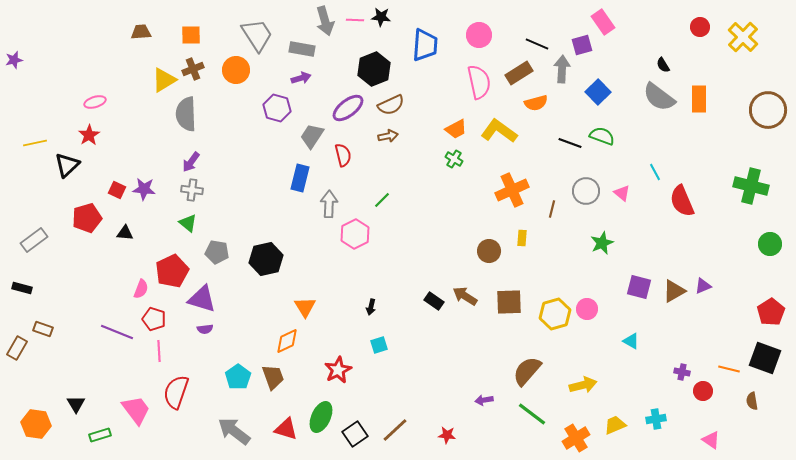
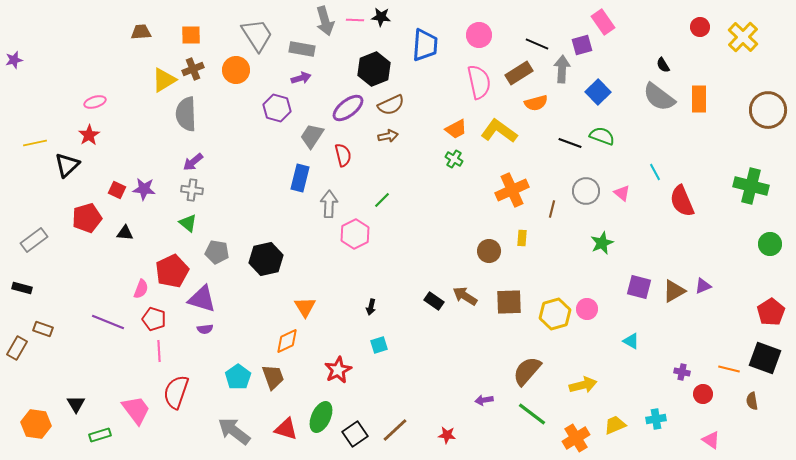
purple arrow at (191, 162): moved 2 px right; rotated 15 degrees clockwise
purple line at (117, 332): moved 9 px left, 10 px up
red circle at (703, 391): moved 3 px down
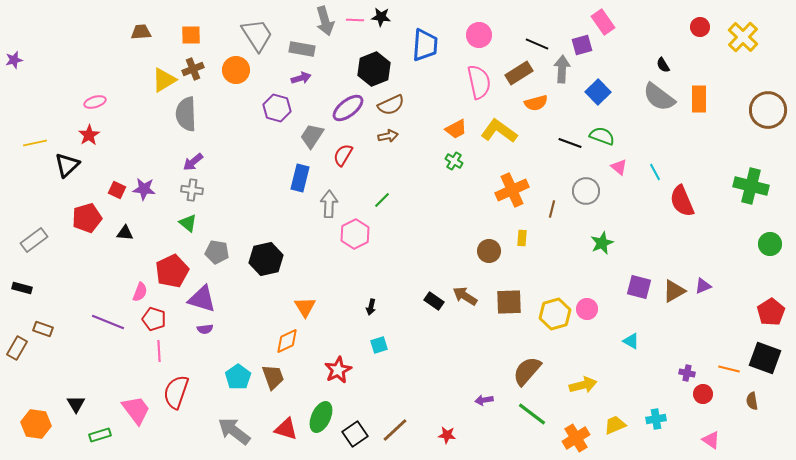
red semicircle at (343, 155): rotated 135 degrees counterclockwise
green cross at (454, 159): moved 2 px down
pink triangle at (622, 193): moved 3 px left, 26 px up
pink semicircle at (141, 289): moved 1 px left, 3 px down
purple cross at (682, 372): moved 5 px right, 1 px down
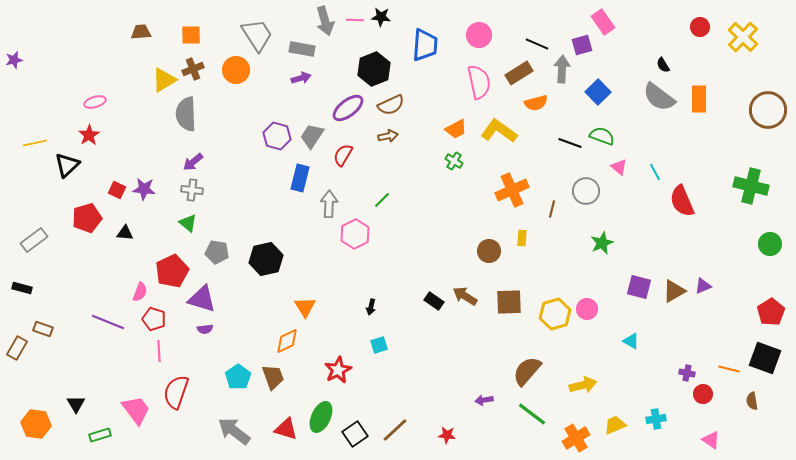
purple hexagon at (277, 108): moved 28 px down
